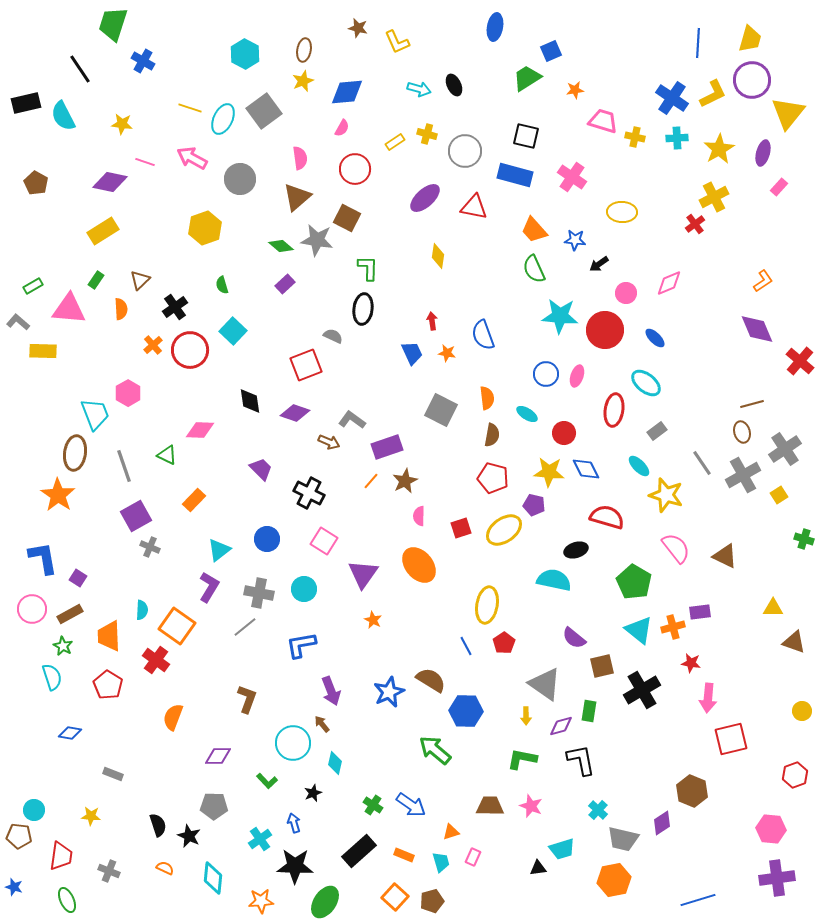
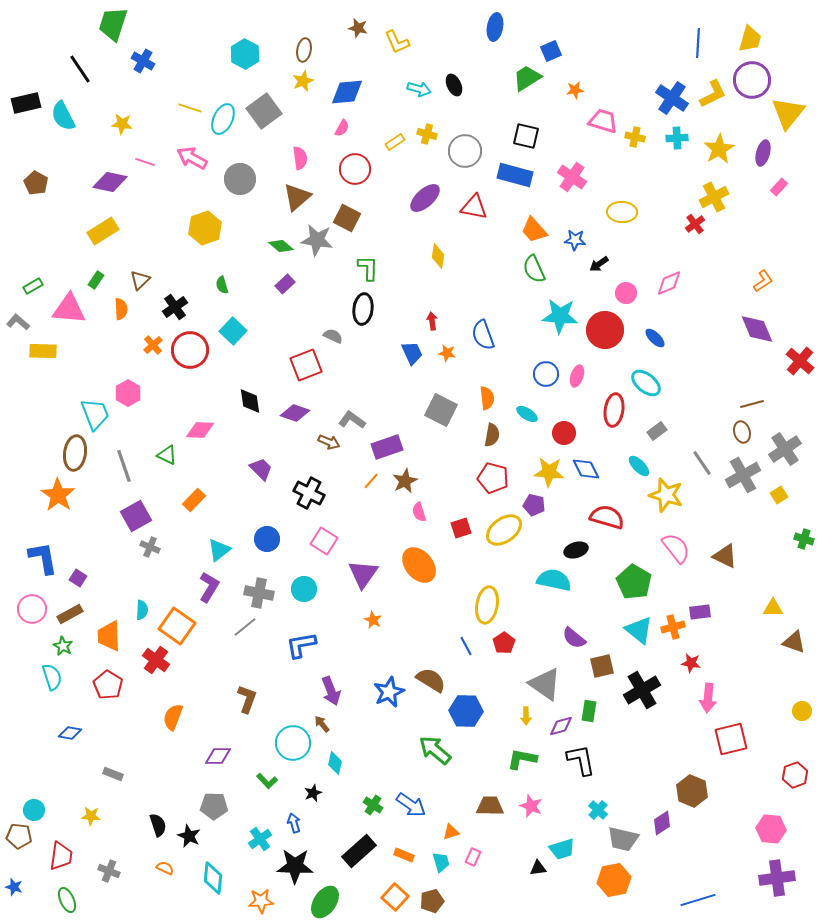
pink semicircle at (419, 516): moved 4 px up; rotated 18 degrees counterclockwise
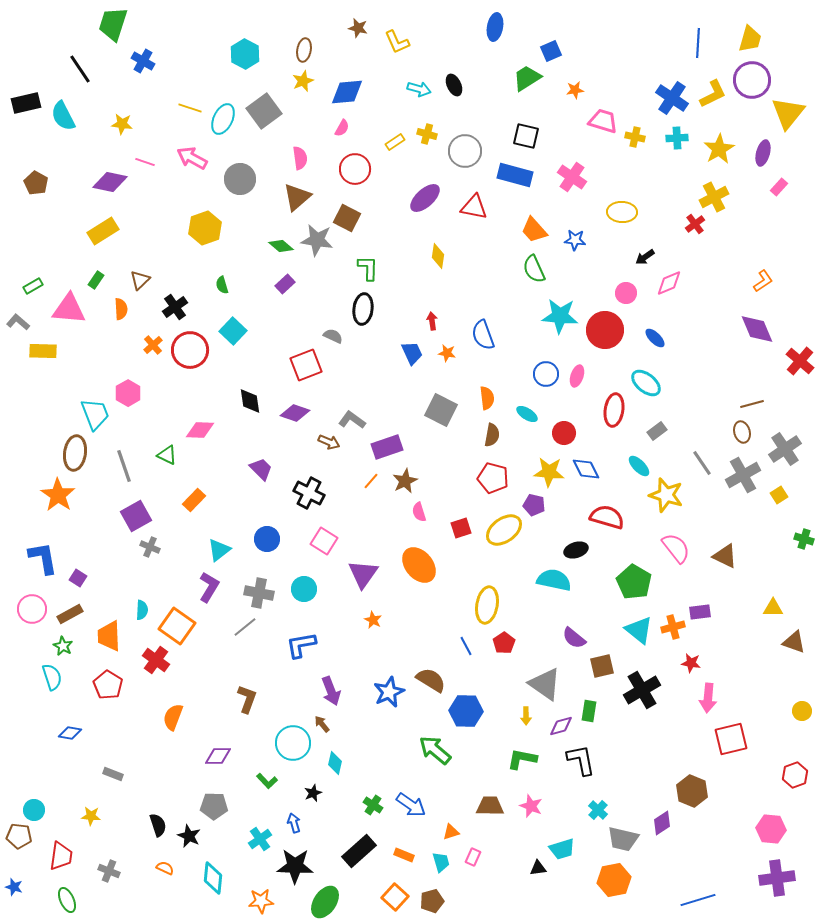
black arrow at (599, 264): moved 46 px right, 7 px up
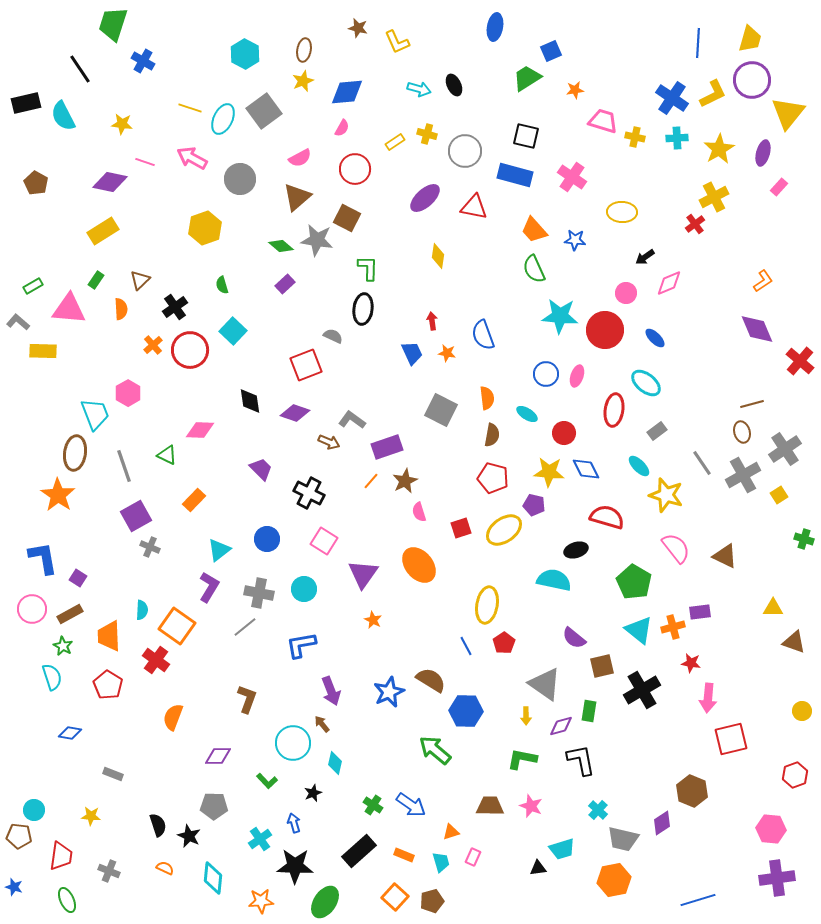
pink semicircle at (300, 158): rotated 70 degrees clockwise
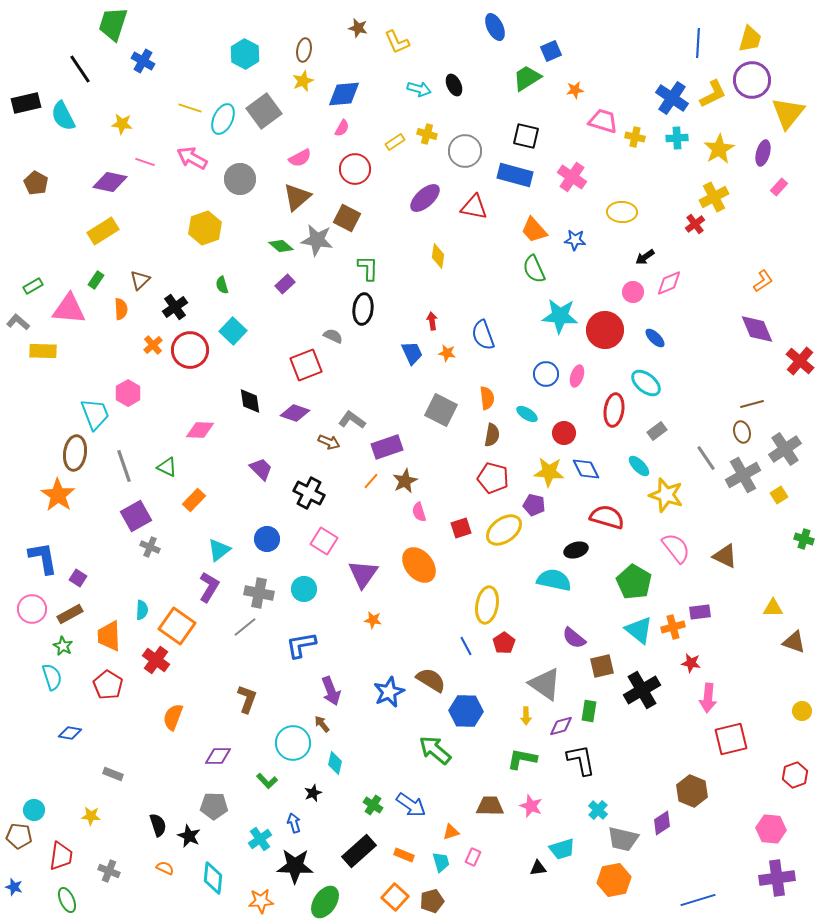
blue ellipse at (495, 27): rotated 36 degrees counterclockwise
blue diamond at (347, 92): moved 3 px left, 2 px down
pink circle at (626, 293): moved 7 px right, 1 px up
green triangle at (167, 455): moved 12 px down
gray line at (702, 463): moved 4 px right, 5 px up
orange star at (373, 620): rotated 18 degrees counterclockwise
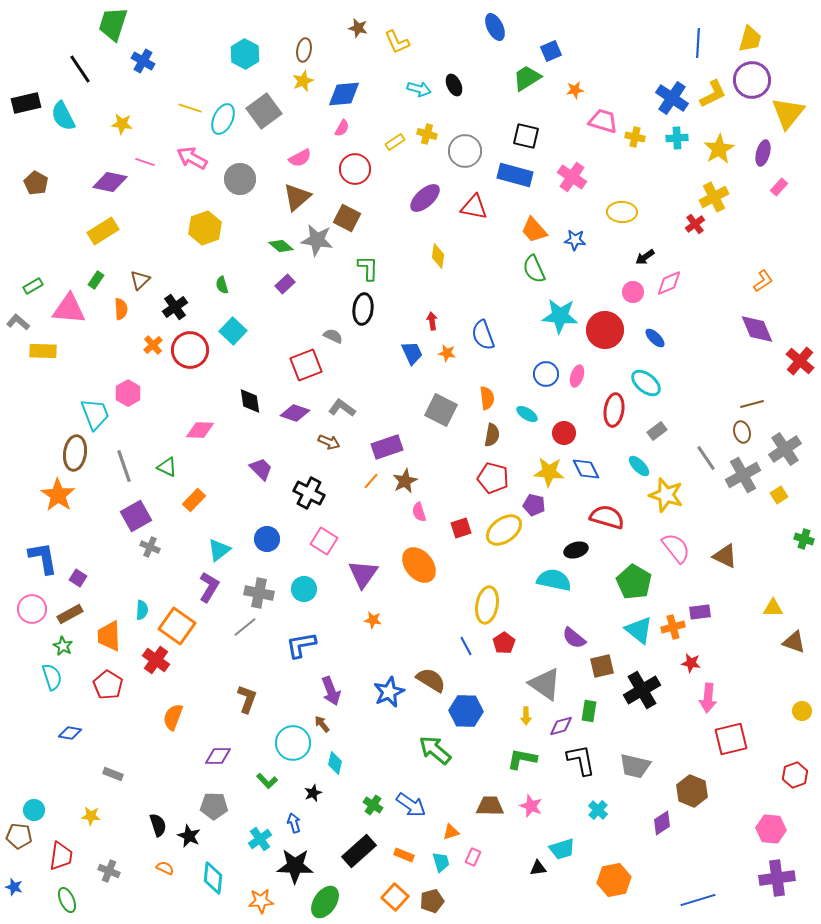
gray L-shape at (352, 420): moved 10 px left, 12 px up
gray trapezoid at (623, 839): moved 12 px right, 73 px up
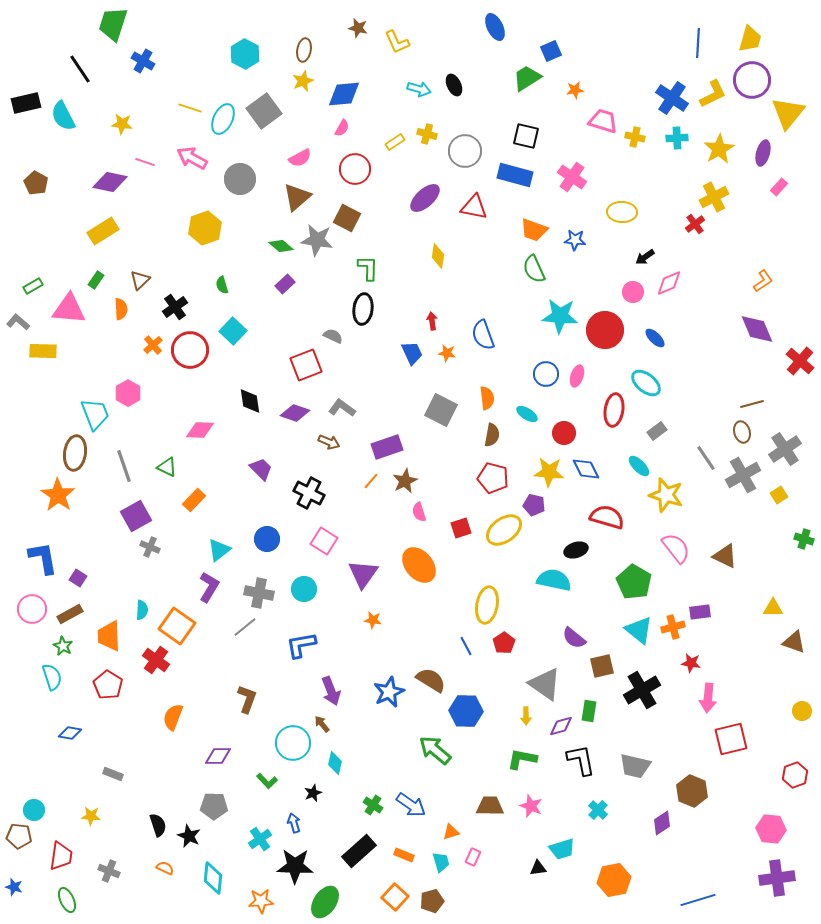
orange trapezoid at (534, 230): rotated 28 degrees counterclockwise
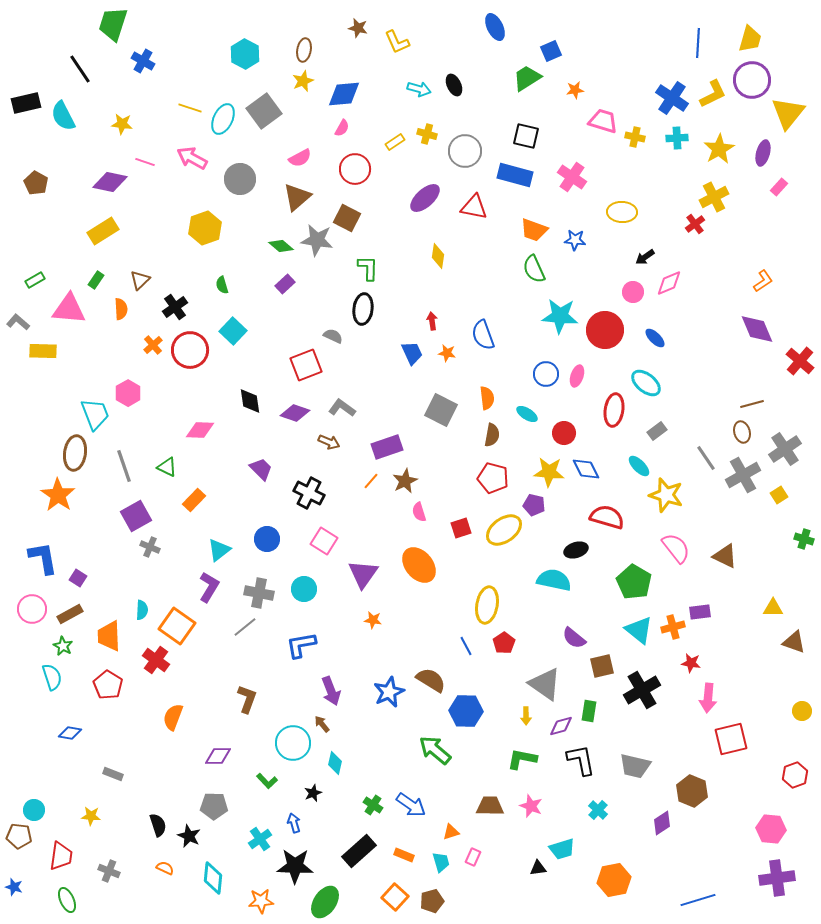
green rectangle at (33, 286): moved 2 px right, 6 px up
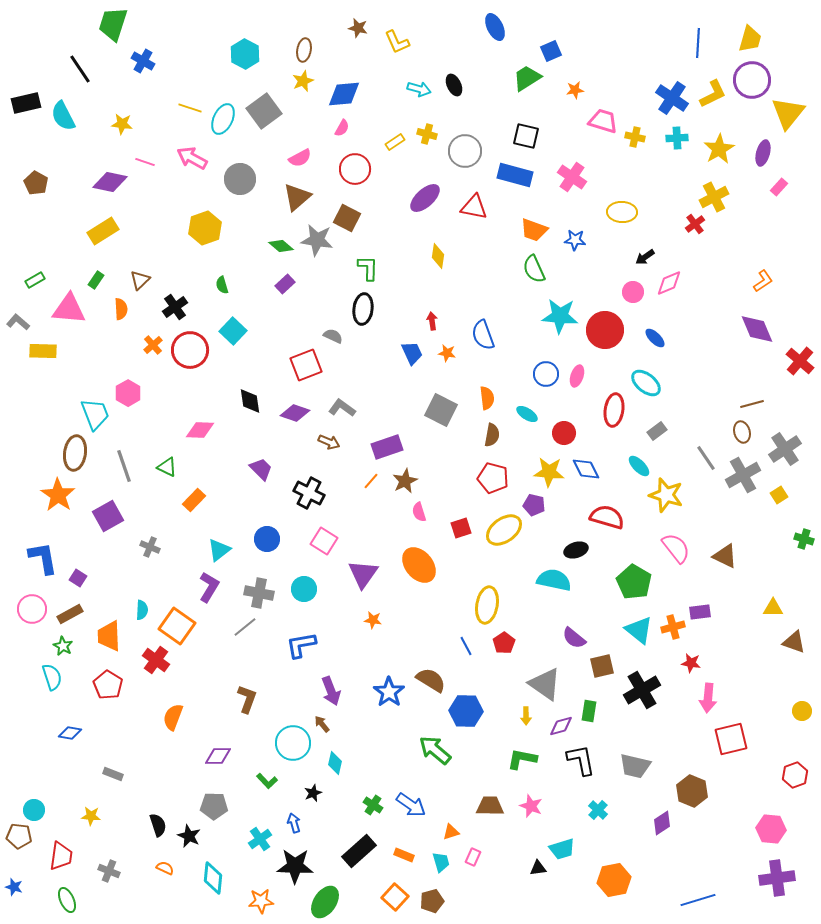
purple square at (136, 516): moved 28 px left
blue star at (389, 692): rotated 12 degrees counterclockwise
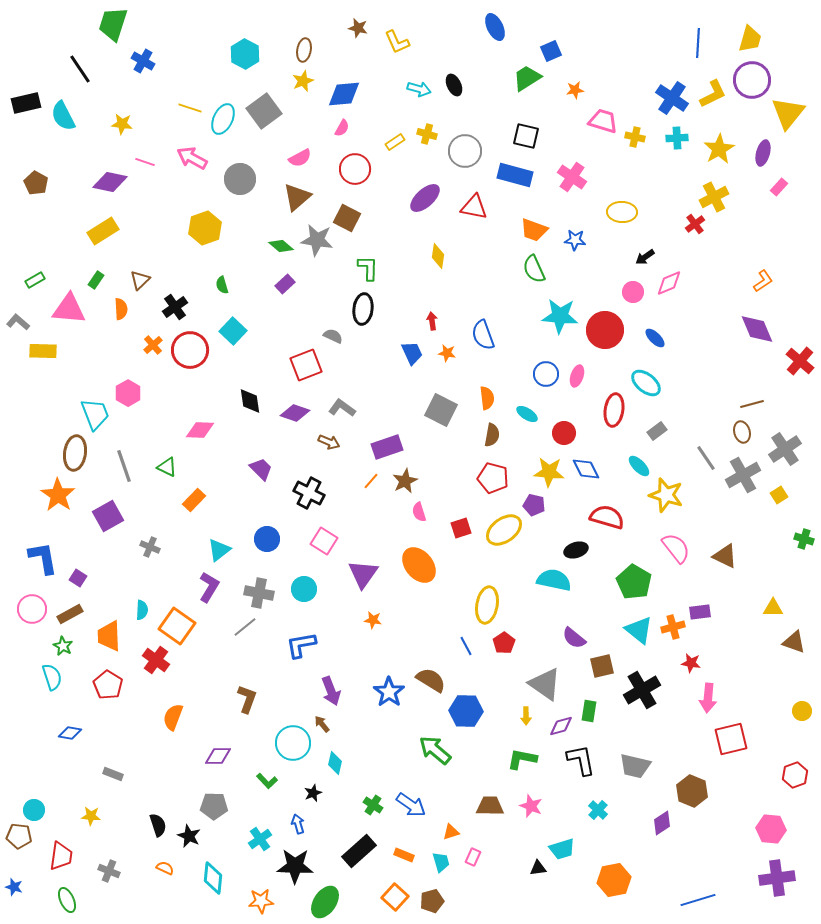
blue arrow at (294, 823): moved 4 px right, 1 px down
